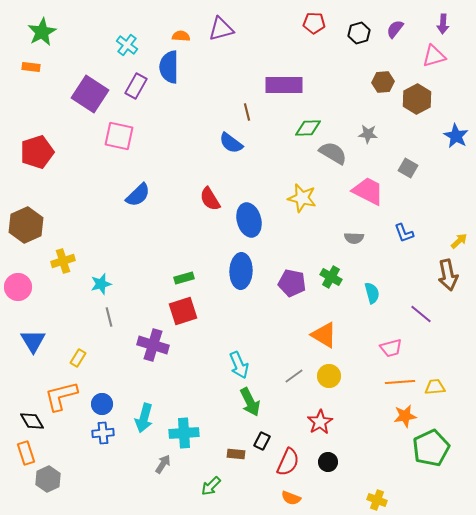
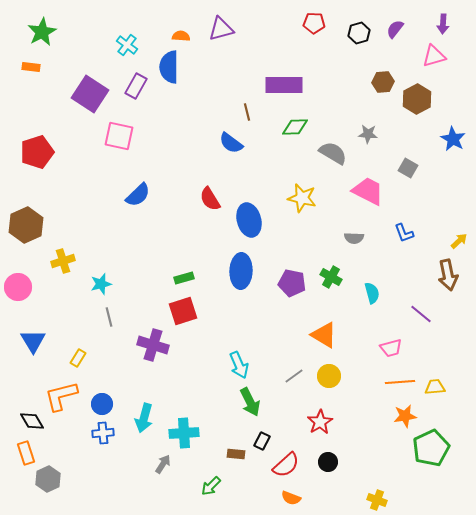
green diamond at (308, 128): moved 13 px left, 1 px up
blue star at (456, 136): moved 3 px left, 3 px down
red semicircle at (288, 462): moved 2 px left, 3 px down; rotated 24 degrees clockwise
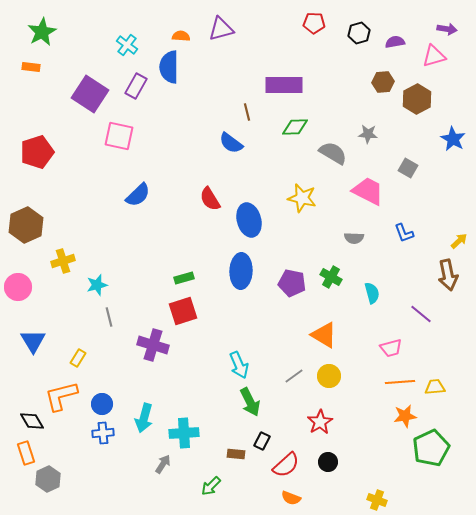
purple arrow at (443, 24): moved 4 px right, 5 px down; rotated 84 degrees counterclockwise
purple semicircle at (395, 29): moved 13 px down; rotated 42 degrees clockwise
cyan star at (101, 284): moved 4 px left, 1 px down
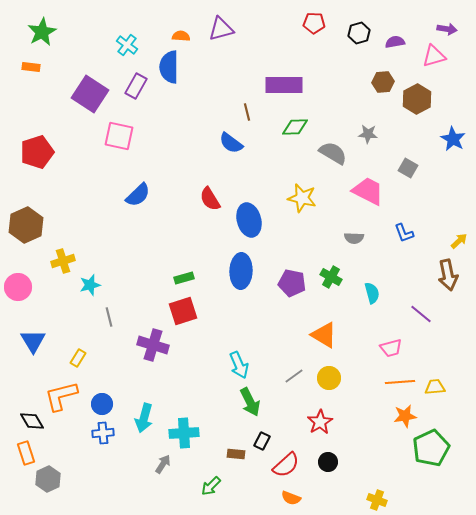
cyan star at (97, 285): moved 7 px left
yellow circle at (329, 376): moved 2 px down
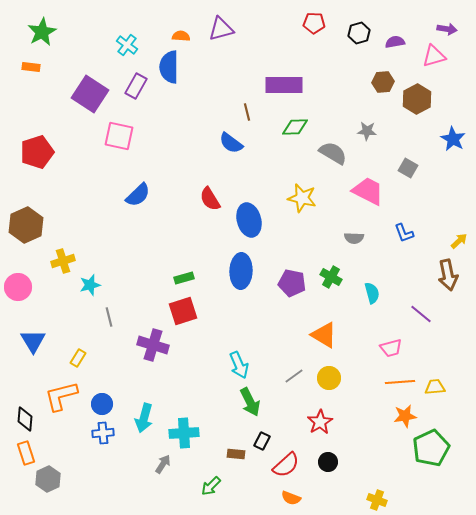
gray star at (368, 134): moved 1 px left, 3 px up
black diamond at (32, 421): moved 7 px left, 2 px up; rotated 35 degrees clockwise
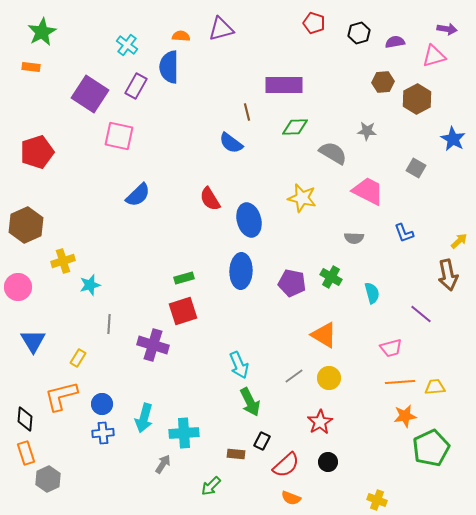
red pentagon at (314, 23): rotated 15 degrees clockwise
gray square at (408, 168): moved 8 px right
gray line at (109, 317): moved 7 px down; rotated 18 degrees clockwise
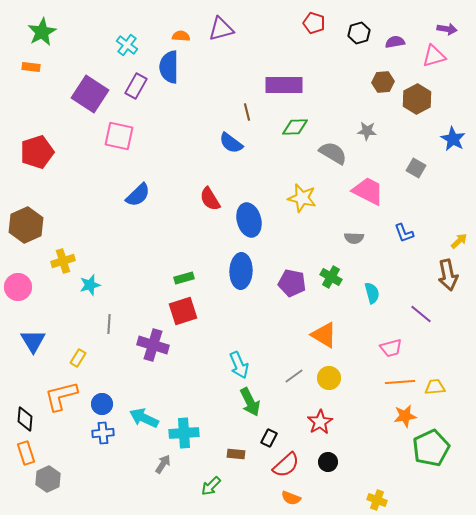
cyan arrow at (144, 418): rotated 100 degrees clockwise
black rectangle at (262, 441): moved 7 px right, 3 px up
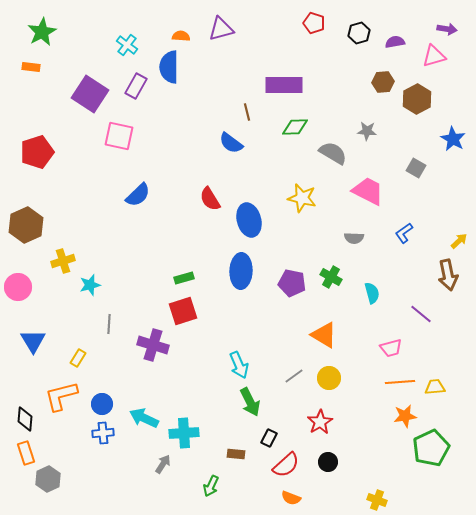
blue L-shape at (404, 233): rotated 75 degrees clockwise
green arrow at (211, 486): rotated 20 degrees counterclockwise
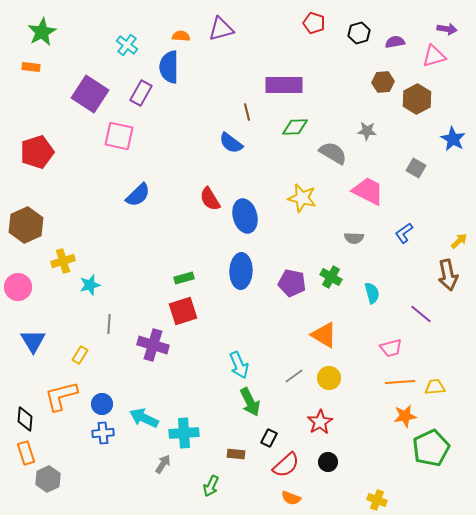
purple rectangle at (136, 86): moved 5 px right, 7 px down
blue ellipse at (249, 220): moved 4 px left, 4 px up
yellow rectangle at (78, 358): moved 2 px right, 3 px up
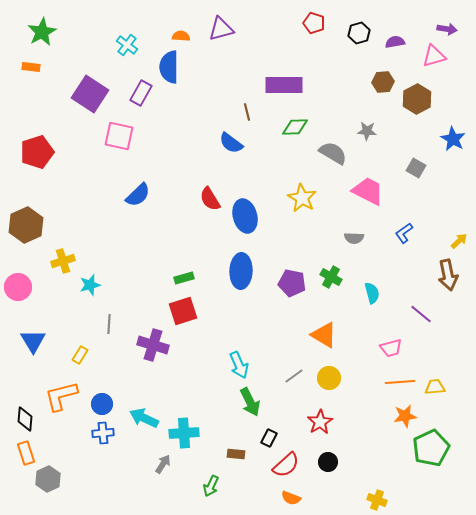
yellow star at (302, 198): rotated 16 degrees clockwise
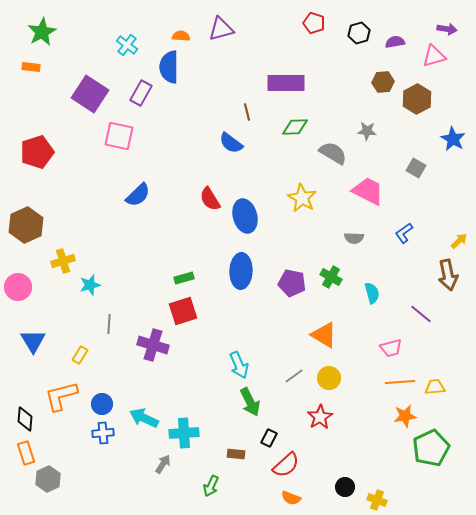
purple rectangle at (284, 85): moved 2 px right, 2 px up
red star at (320, 422): moved 5 px up
black circle at (328, 462): moved 17 px right, 25 px down
